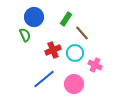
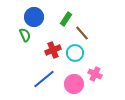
pink cross: moved 9 px down
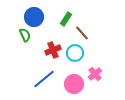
pink cross: rotated 24 degrees clockwise
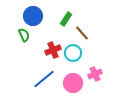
blue circle: moved 1 px left, 1 px up
green semicircle: moved 1 px left
cyan circle: moved 2 px left
pink cross: rotated 16 degrees clockwise
pink circle: moved 1 px left, 1 px up
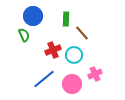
green rectangle: rotated 32 degrees counterclockwise
cyan circle: moved 1 px right, 2 px down
pink circle: moved 1 px left, 1 px down
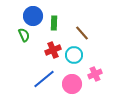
green rectangle: moved 12 px left, 4 px down
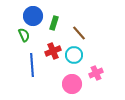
green rectangle: rotated 16 degrees clockwise
brown line: moved 3 px left
red cross: moved 1 px down
pink cross: moved 1 px right, 1 px up
blue line: moved 12 px left, 14 px up; rotated 55 degrees counterclockwise
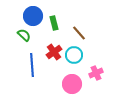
green rectangle: rotated 32 degrees counterclockwise
green semicircle: rotated 24 degrees counterclockwise
red cross: moved 1 px right, 1 px down; rotated 14 degrees counterclockwise
